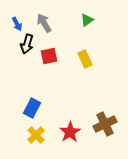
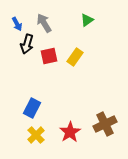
yellow rectangle: moved 10 px left, 2 px up; rotated 60 degrees clockwise
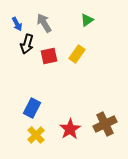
yellow rectangle: moved 2 px right, 3 px up
red star: moved 3 px up
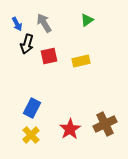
yellow rectangle: moved 4 px right, 7 px down; rotated 42 degrees clockwise
yellow cross: moved 5 px left
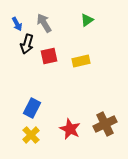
red star: rotated 15 degrees counterclockwise
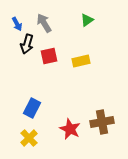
brown cross: moved 3 px left, 2 px up; rotated 15 degrees clockwise
yellow cross: moved 2 px left, 3 px down
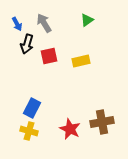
yellow cross: moved 7 px up; rotated 30 degrees counterclockwise
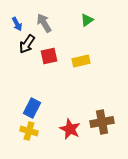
black arrow: rotated 18 degrees clockwise
